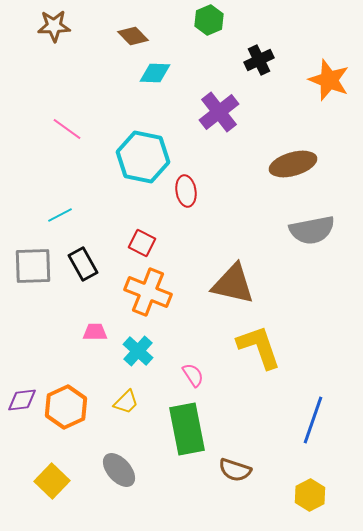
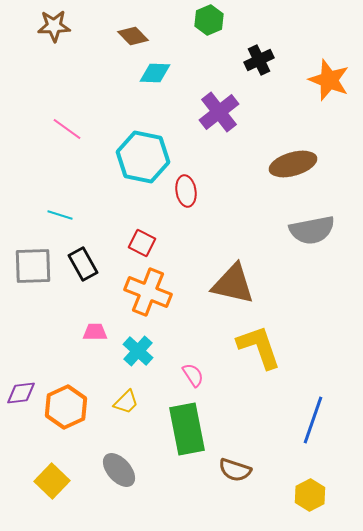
cyan line: rotated 45 degrees clockwise
purple diamond: moved 1 px left, 7 px up
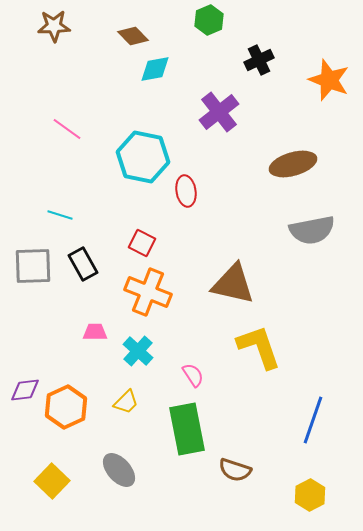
cyan diamond: moved 4 px up; rotated 12 degrees counterclockwise
purple diamond: moved 4 px right, 3 px up
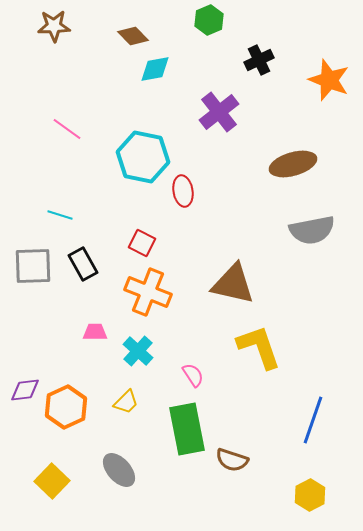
red ellipse: moved 3 px left
brown semicircle: moved 3 px left, 10 px up
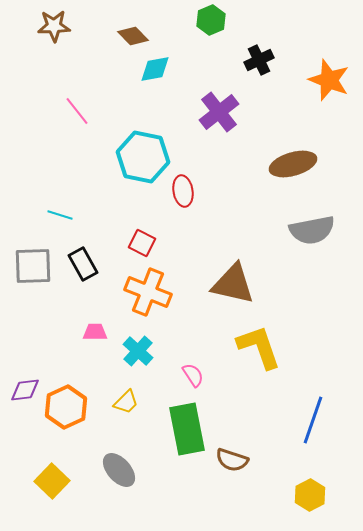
green hexagon: moved 2 px right
pink line: moved 10 px right, 18 px up; rotated 16 degrees clockwise
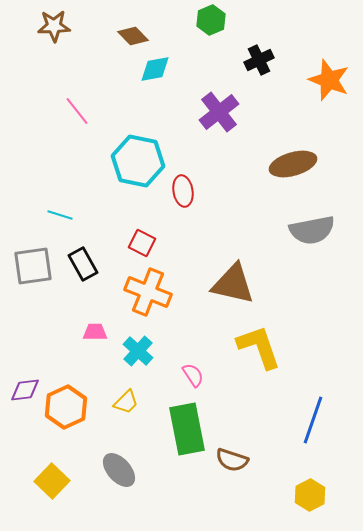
cyan hexagon: moved 5 px left, 4 px down
gray square: rotated 6 degrees counterclockwise
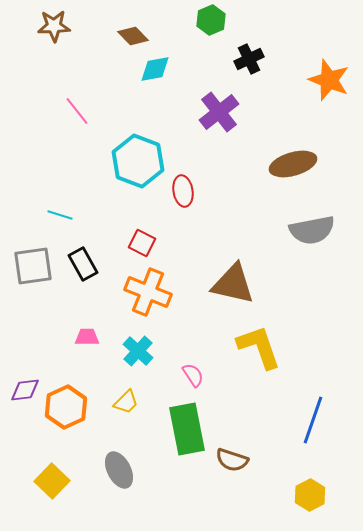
black cross: moved 10 px left, 1 px up
cyan hexagon: rotated 9 degrees clockwise
pink trapezoid: moved 8 px left, 5 px down
gray ellipse: rotated 15 degrees clockwise
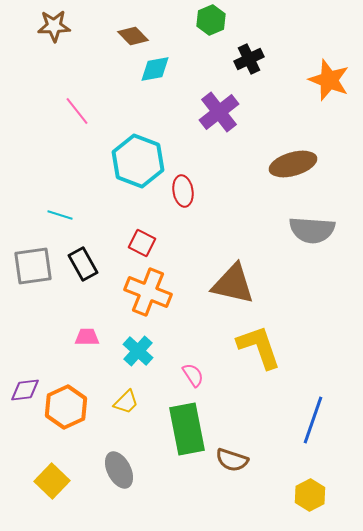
gray semicircle: rotated 15 degrees clockwise
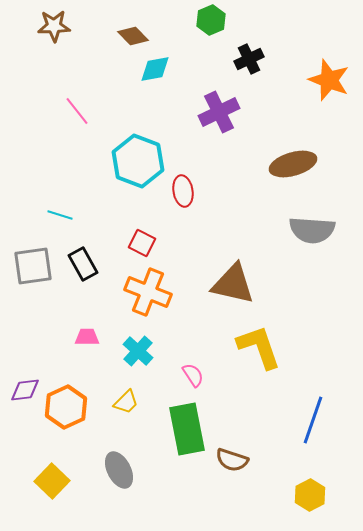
purple cross: rotated 12 degrees clockwise
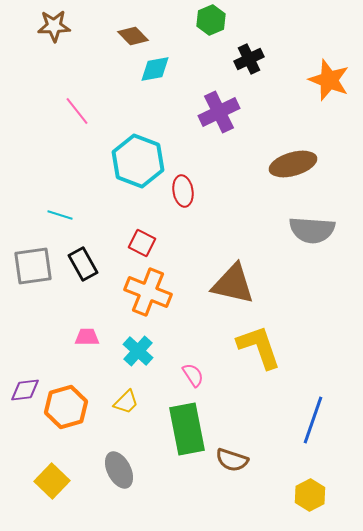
orange hexagon: rotated 9 degrees clockwise
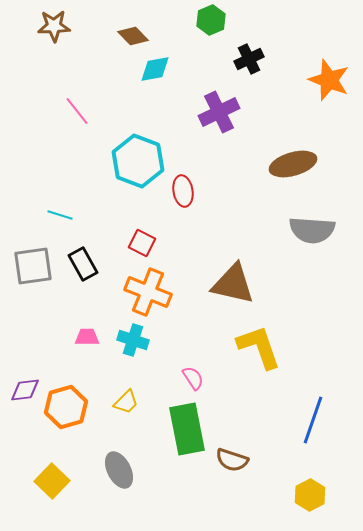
cyan cross: moved 5 px left, 11 px up; rotated 24 degrees counterclockwise
pink semicircle: moved 3 px down
